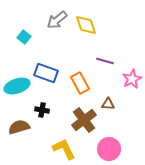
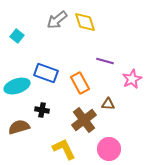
yellow diamond: moved 1 px left, 3 px up
cyan square: moved 7 px left, 1 px up
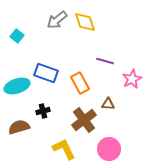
black cross: moved 1 px right, 1 px down; rotated 24 degrees counterclockwise
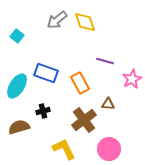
cyan ellipse: rotated 40 degrees counterclockwise
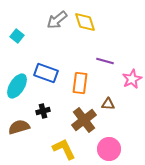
orange rectangle: rotated 35 degrees clockwise
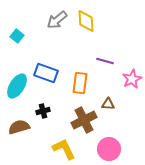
yellow diamond: moved 1 px right, 1 px up; rotated 15 degrees clockwise
brown cross: rotated 10 degrees clockwise
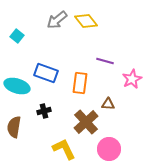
yellow diamond: rotated 35 degrees counterclockwise
cyan ellipse: rotated 75 degrees clockwise
black cross: moved 1 px right
brown cross: moved 2 px right, 2 px down; rotated 15 degrees counterclockwise
brown semicircle: moved 5 px left; rotated 65 degrees counterclockwise
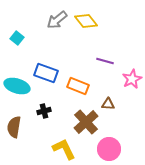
cyan square: moved 2 px down
orange rectangle: moved 2 px left, 3 px down; rotated 75 degrees counterclockwise
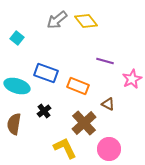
brown triangle: rotated 24 degrees clockwise
black cross: rotated 24 degrees counterclockwise
brown cross: moved 2 px left, 1 px down
brown semicircle: moved 3 px up
yellow L-shape: moved 1 px right, 1 px up
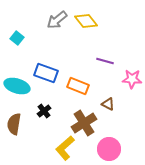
pink star: rotated 30 degrees clockwise
brown cross: rotated 10 degrees clockwise
yellow L-shape: rotated 105 degrees counterclockwise
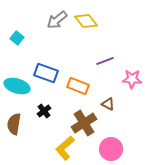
purple line: rotated 36 degrees counterclockwise
pink circle: moved 2 px right
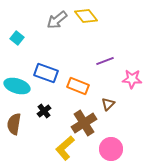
yellow diamond: moved 5 px up
brown triangle: rotated 48 degrees clockwise
